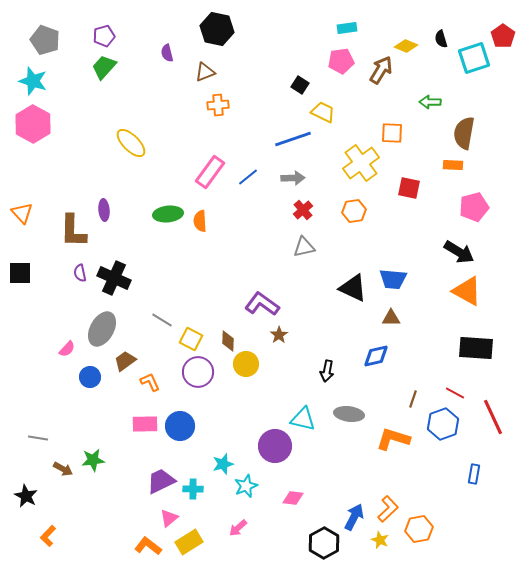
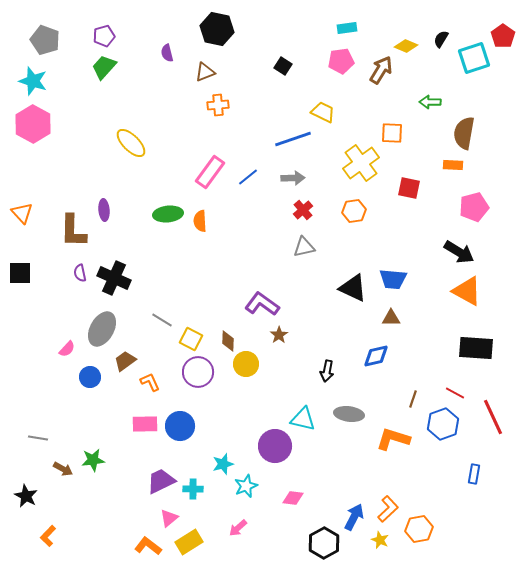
black semicircle at (441, 39): rotated 48 degrees clockwise
black square at (300, 85): moved 17 px left, 19 px up
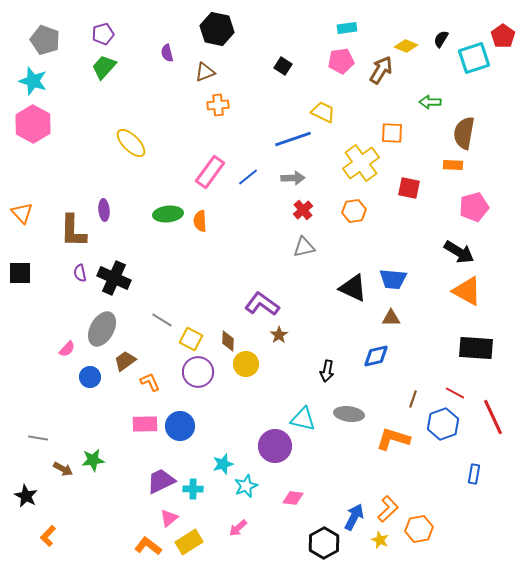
purple pentagon at (104, 36): moved 1 px left, 2 px up
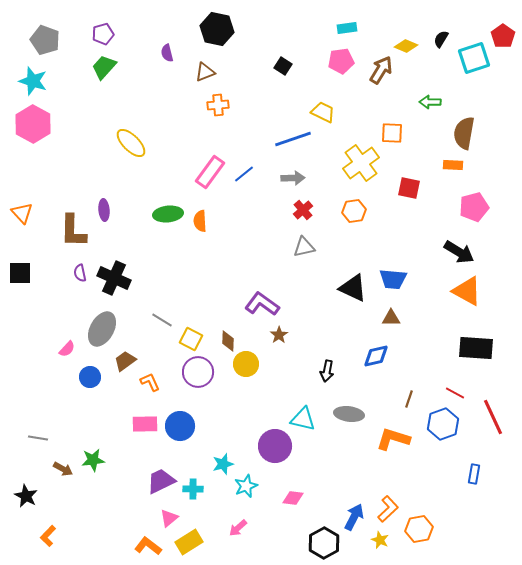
blue line at (248, 177): moved 4 px left, 3 px up
brown line at (413, 399): moved 4 px left
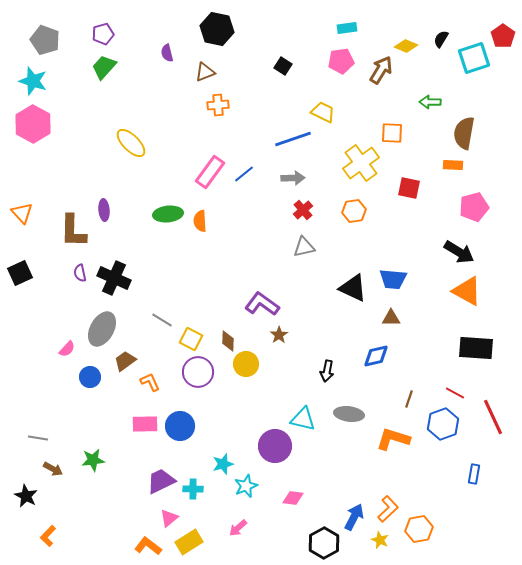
black square at (20, 273): rotated 25 degrees counterclockwise
brown arrow at (63, 469): moved 10 px left
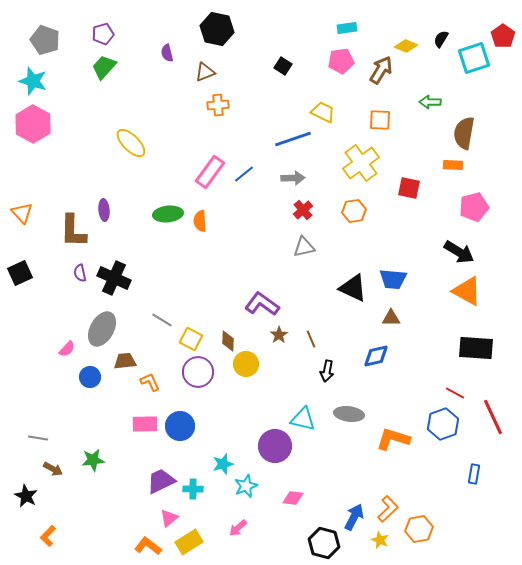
orange square at (392, 133): moved 12 px left, 13 px up
brown trapezoid at (125, 361): rotated 30 degrees clockwise
brown line at (409, 399): moved 98 px left, 60 px up; rotated 42 degrees counterclockwise
black hexagon at (324, 543): rotated 16 degrees counterclockwise
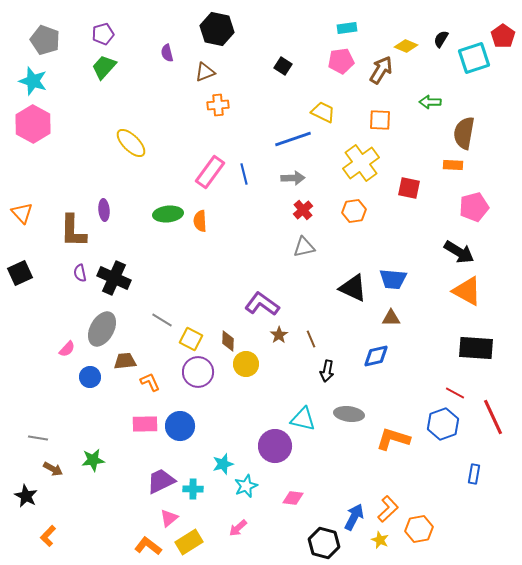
blue line at (244, 174): rotated 65 degrees counterclockwise
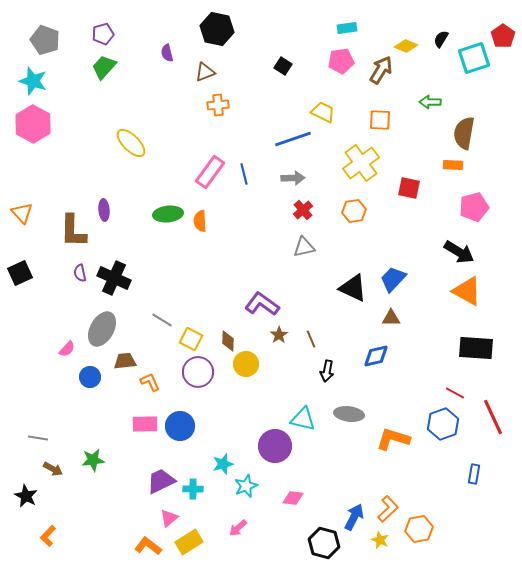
blue trapezoid at (393, 279): rotated 128 degrees clockwise
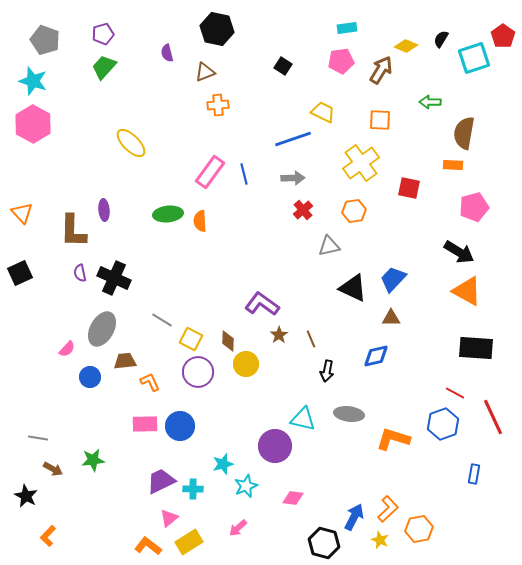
gray triangle at (304, 247): moved 25 px right, 1 px up
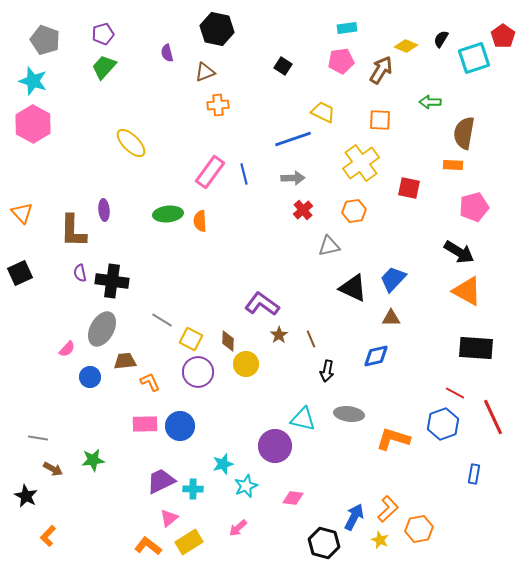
black cross at (114, 278): moved 2 px left, 3 px down; rotated 16 degrees counterclockwise
